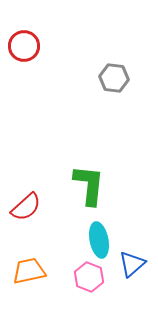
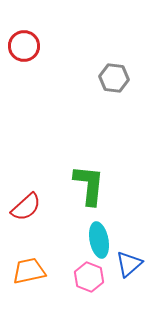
blue triangle: moved 3 px left
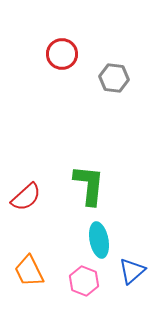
red circle: moved 38 px right, 8 px down
red semicircle: moved 10 px up
blue triangle: moved 3 px right, 7 px down
orange trapezoid: rotated 104 degrees counterclockwise
pink hexagon: moved 5 px left, 4 px down
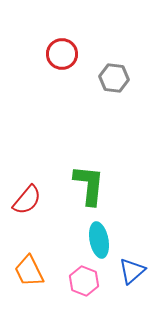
red semicircle: moved 1 px right, 3 px down; rotated 8 degrees counterclockwise
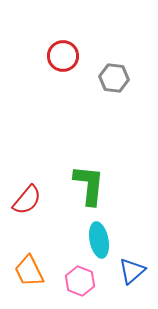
red circle: moved 1 px right, 2 px down
pink hexagon: moved 4 px left
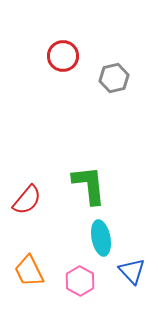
gray hexagon: rotated 20 degrees counterclockwise
green L-shape: rotated 12 degrees counterclockwise
cyan ellipse: moved 2 px right, 2 px up
blue triangle: rotated 32 degrees counterclockwise
pink hexagon: rotated 8 degrees clockwise
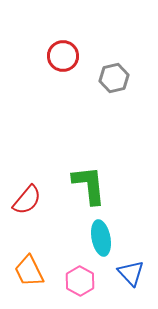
blue triangle: moved 1 px left, 2 px down
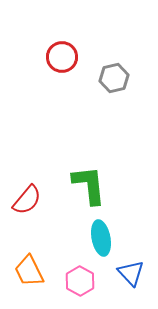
red circle: moved 1 px left, 1 px down
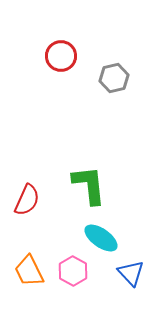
red circle: moved 1 px left, 1 px up
red semicircle: rotated 16 degrees counterclockwise
cyan ellipse: rotated 44 degrees counterclockwise
pink hexagon: moved 7 px left, 10 px up
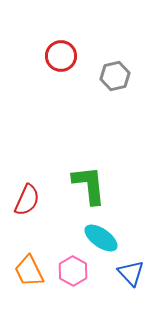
gray hexagon: moved 1 px right, 2 px up
